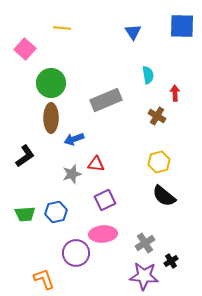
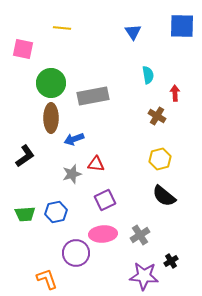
pink square: moved 2 px left; rotated 30 degrees counterclockwise
gray rectangle: moved 13 px left, 4 px up; rotated 12 degrees clockwise
yellow hexagon: moved 1 px right, 3 px up
gray cross: moved 5 px left, 8 px up
orange L-shape: moved 3 px right
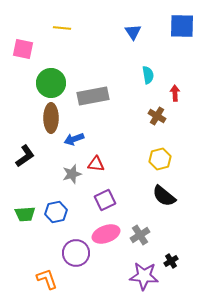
pink ellipse: moved 3 px right; rotated 16 degrees counterclockwise
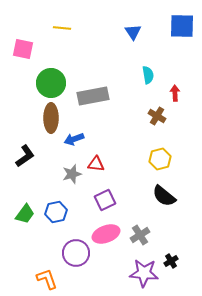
green trapezoid: rotated 50 degrees counterclockwise
purple star: moved 3 px up
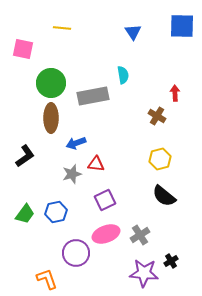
cyan semicircle: moved 25 px left
blue arrow: moved 2 px right, 4 px down
